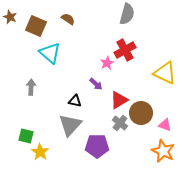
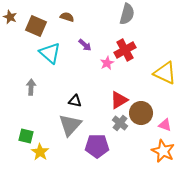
brown semicircle: moved 1 px left, 2 px up; rotated 16 degrees counterclockwise
purple arrow: moved 11 px left, 39 px up
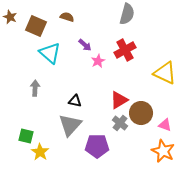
pink star: moved 9 px left, 2 px up
gray arrow: moved 4 px right, 1 px down
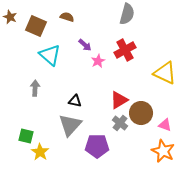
cyan triangle: moved 2 px down
